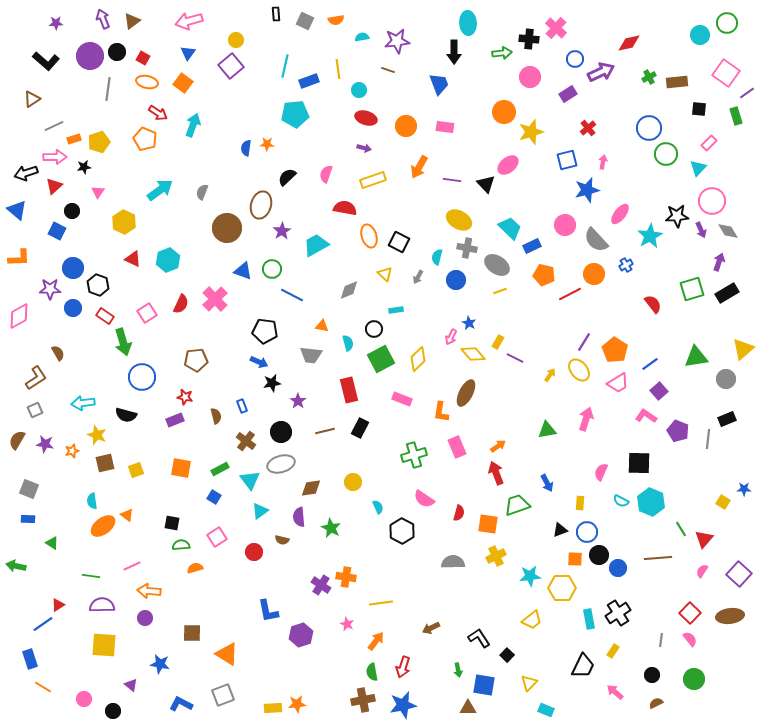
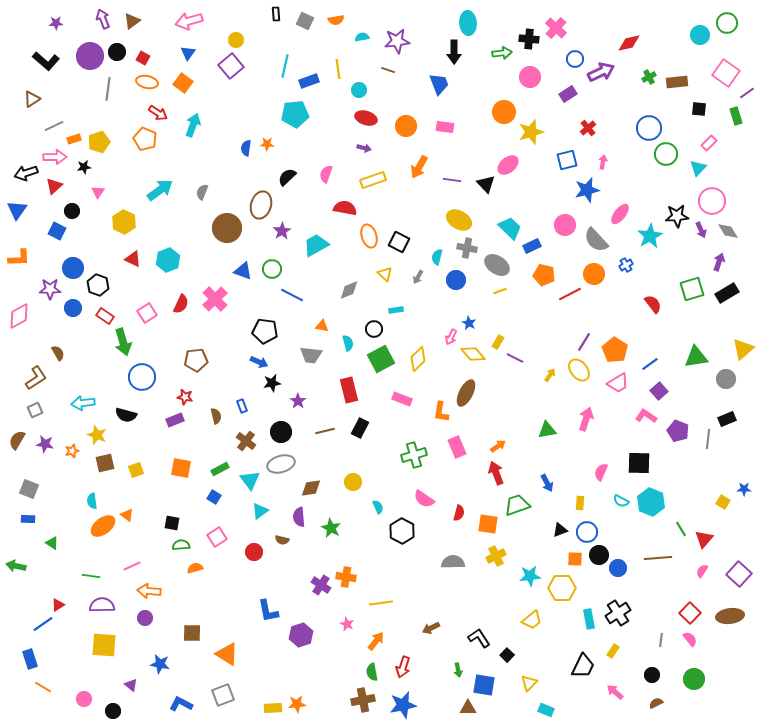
blue triangle at (17, 210): rotated 25 degrees clockwise
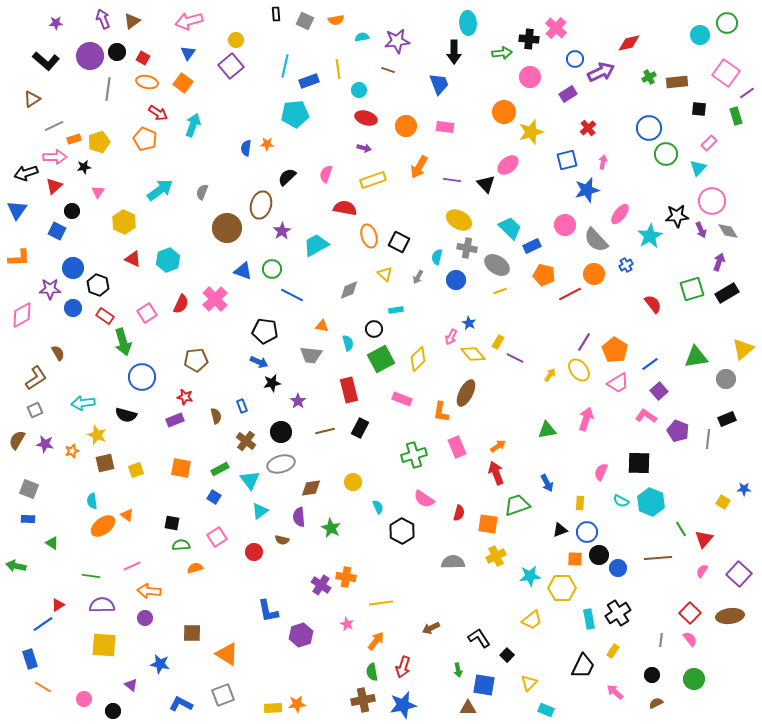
pink diamond at (19, 316): moved 3 px right, 1 px up
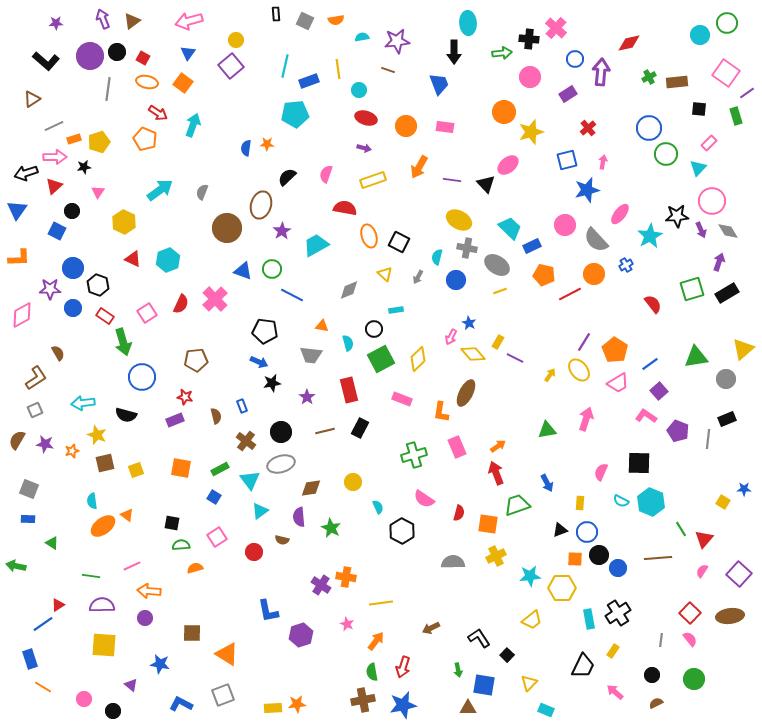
purple arrow at (601, 72): rotated 60 degrees counterclockwise
purple star at (298, 401): moved 9 px right, 4 px up
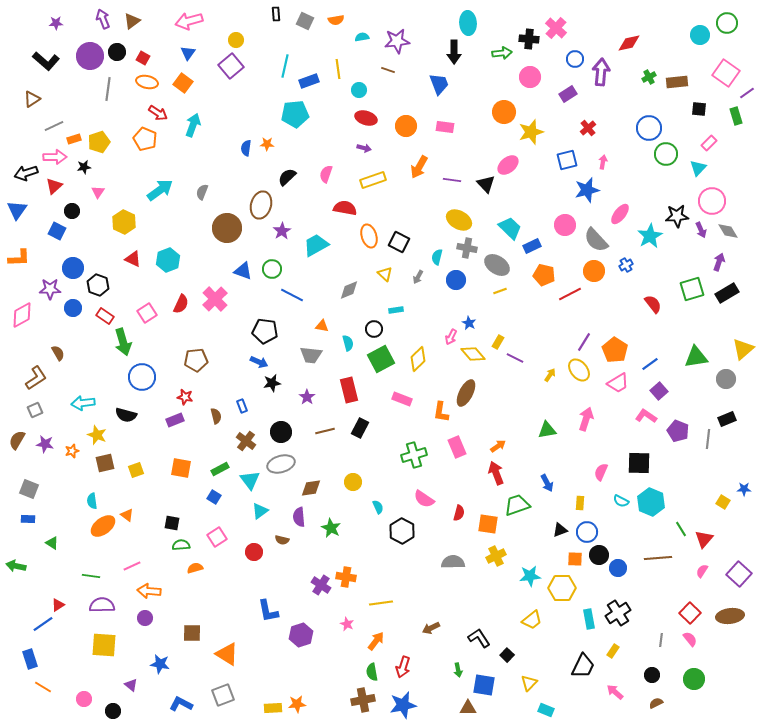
orange circle at (594, 274): moved 3 px up
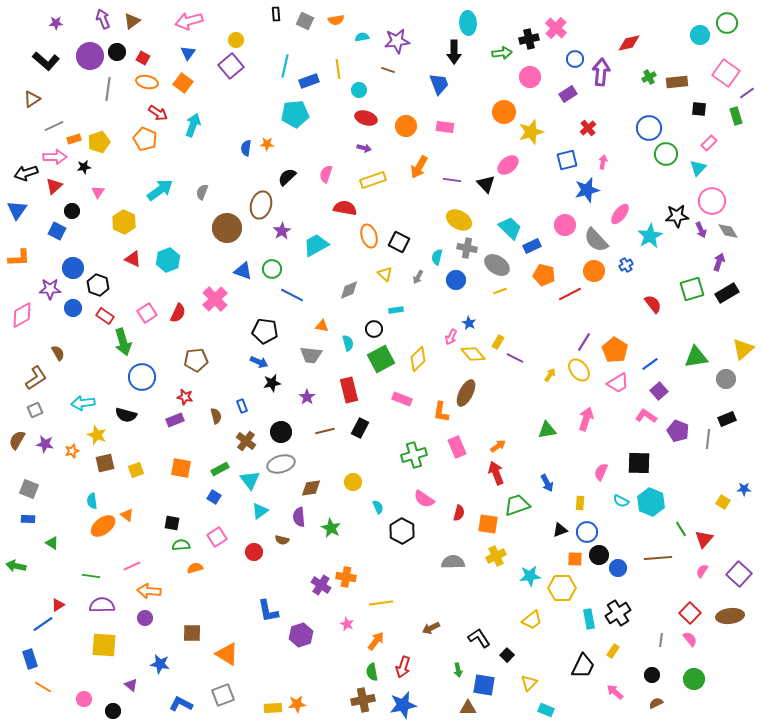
black cross at (529, 39): rotated 18 degrees counterclockwise
red semicircle at (181, 304): moved 3 px left, 9 px down
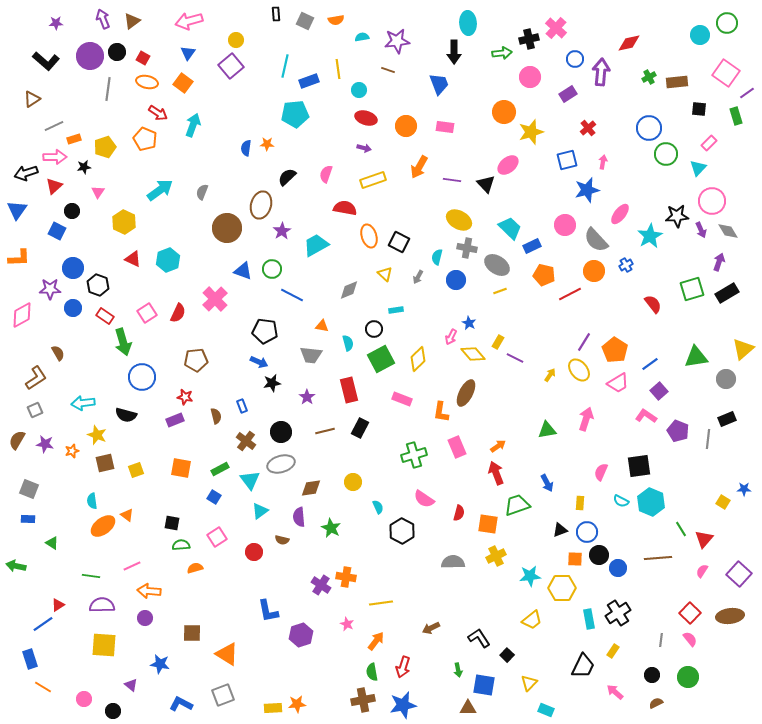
yellow pentagon at (99, 142): moved 6 px right, 5 px down
black square at (639, 463): moved 3 px down; rotated 10 degrees counterclockwise
green circle at (694, 679): moved 6 px left, 2 px up
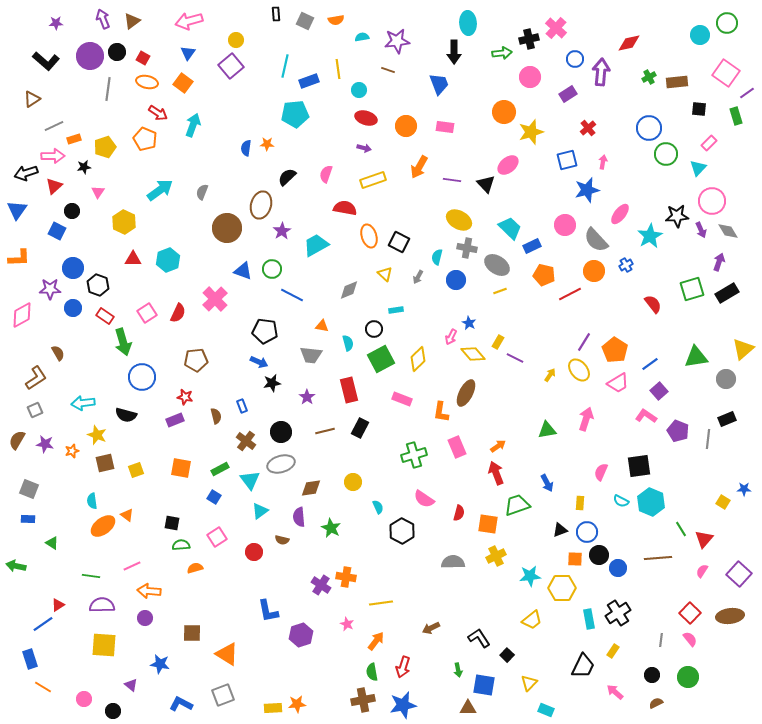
pink arrow at (55, 157): moved 2 px left, 1 px up
red triangle at (133, 259): rotated 24 degrees counterclockwise
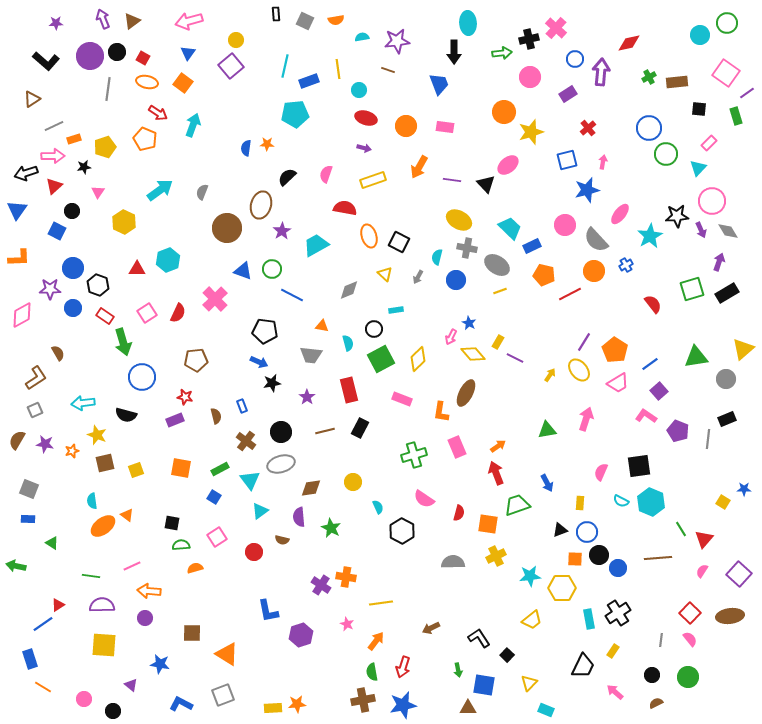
red triangle at (133, 259): moved 4 px right, 10 px down
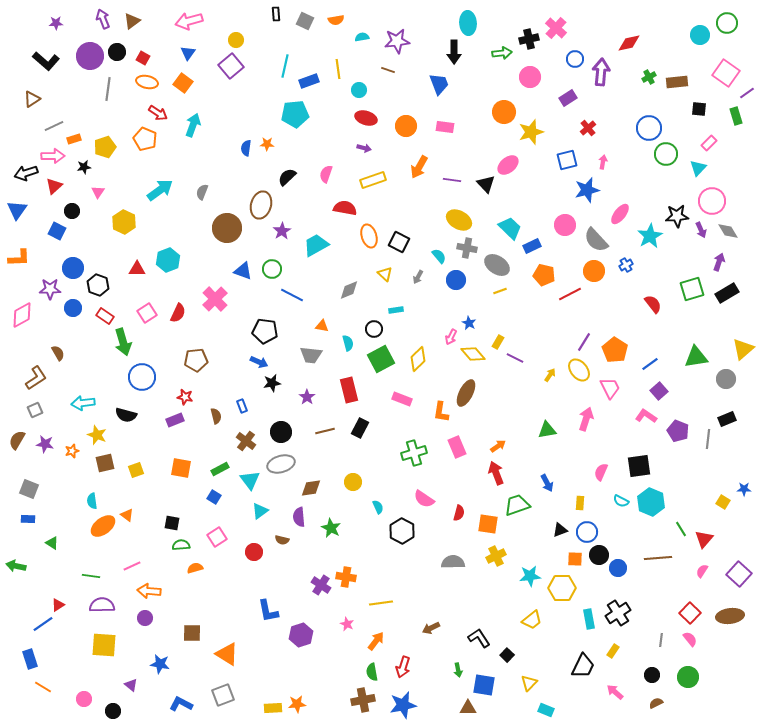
purple rectangle at (568, 94): moved 4 px down
cyan semicircle at (437, 257): moved 2 px right, 1 px up; rotated 126 degrees clockwise
pink trapezoid at (618, 383): moved 8 px left, 5 px down; rotated 85 degrees counterclockwise
green cross at (414, 455): moved 2 px up
